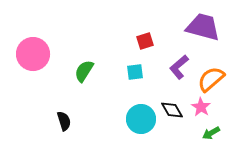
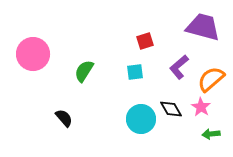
black diamond: moved 1 px left, 1 px up
black semicircle: moved 3 px up; rotated 24 degrees counterclockwise
green arrow: moved 1 px down; rotated 24 degrees clockwise
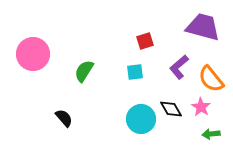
orange semicircle: rotated 88 degrees counterclockwise
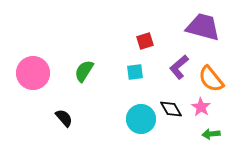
pink circle: moved 19 px down
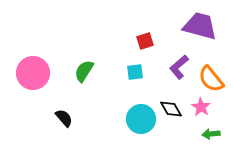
purple trapezoid: moved 3 px left, 1 px up
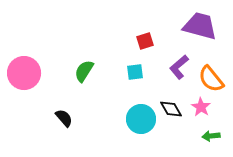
pink circle: moved 9 px left
green arrow: moved 2 px down
